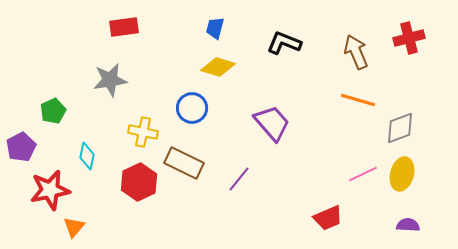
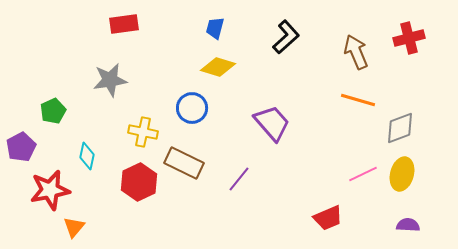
red rectangle: moved 3 px up
black L-shape: moved 2 px right, 6 px up; rotated 116 degrees clockwise
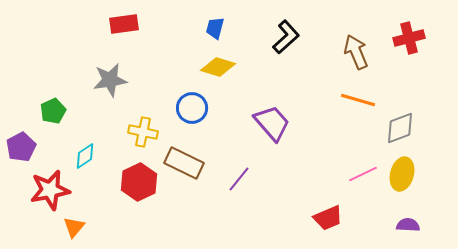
cyan diamond: moved 2 px left; rotated 44 degrees clockwise
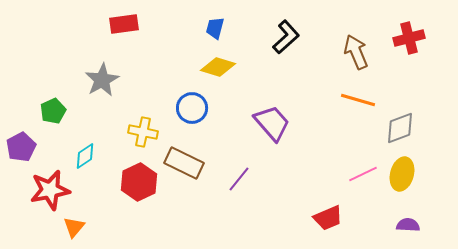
gray star: moved 8 px left; rotated 20 degrees counterclockwise
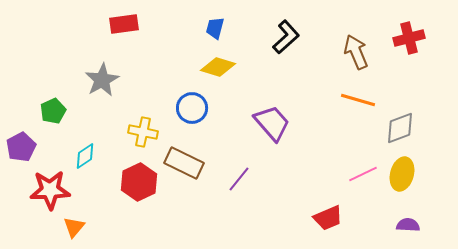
red star: rotated 9 degrees clockwise
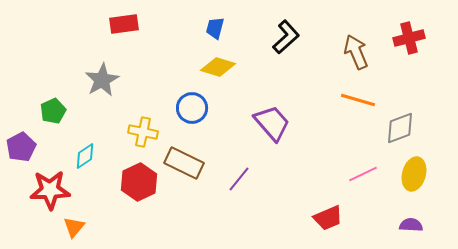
yellow ellipse: moved 12 px right
purple semicircle: moved 3 px right
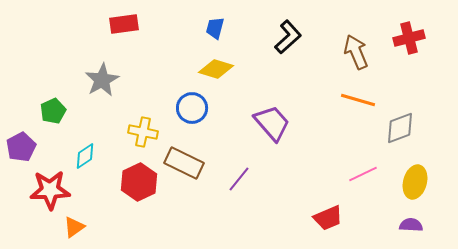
black L-shape: moved 2 px right
yellow diamond: moved 2 px left, 2 px down
yellow ellipse: moved 1 px right, 8 px down
orange triangle: rotated 15 degrees clockwise
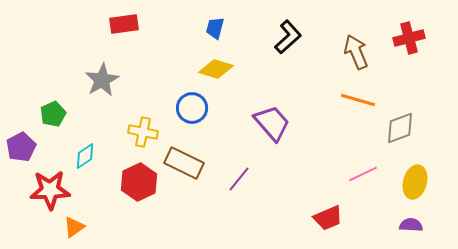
green pentagon: moved 3 px down
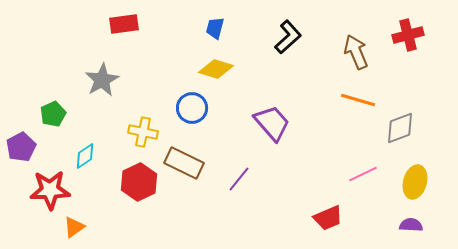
red cross: moved 1 px left, 3 px up
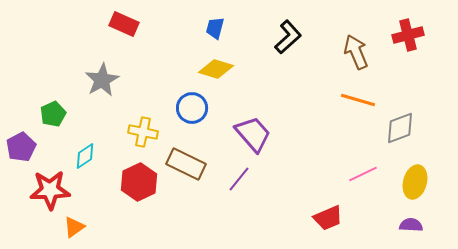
red rectangle: rotated 32 degrees clockwise
purple trapezoid: moved 19 px left, 11 px down
brown rectangle: moved 2 px right, 1 px down
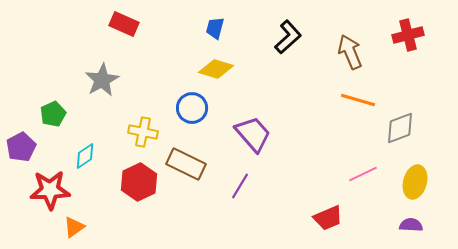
brown arrow: moved 6 px left
purple line: moved 1 px right, 7 px down; rotated 8 degrees counterclockwise
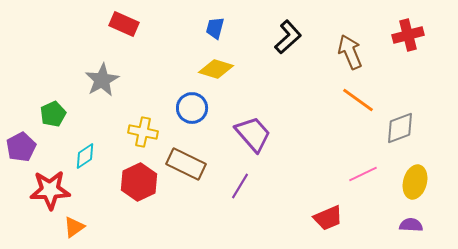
orange line: rotated 20 degrees clockwise
